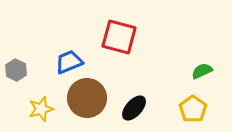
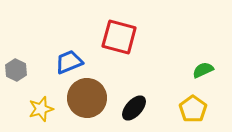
green semicircle: moved 1 px right, 1 px up
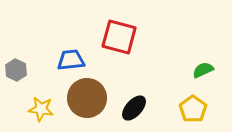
blue trapezoid: moved 2 px right, 2 px up; rotated 16 degrees clockwise
yellow star: rotated 25 degrees clockwise
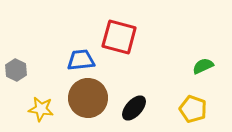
blue trapezoid: moved 10 px right
green semicircle: moved 4 px up
brown circle: moved 1 px right
yellow pentagon: rotated 16 degrees counterclockwise
